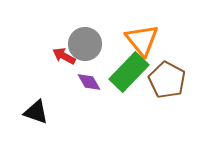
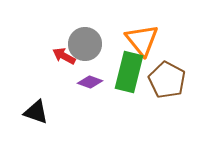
green rectangle: rotated 30 degrees counterclockwise
purple diamond: moved 1 px right; rotated 40 degrees counterclockwise
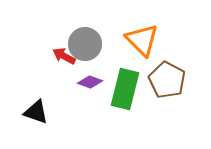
orange triangle: rotated 6 degrees counterclockwise
green rectangle: moved 4 px left, 17 px down
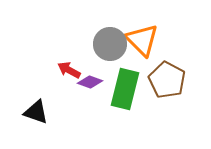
gray circle: moved 25 px right
red arrow: moved 5 px right, 14 px down
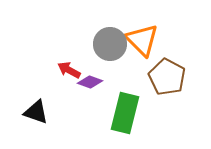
brown pentagon: moved 3 px up
green rectangle: moved 24 px down
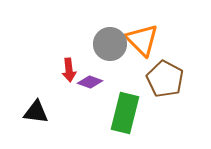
red arrow: rotated 125 degrees counterclockwise
brown pentagon: moved 2 px left, 2 px down
black triangle: rotated 12 degrees counterclockwise
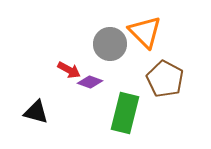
orange triangle: moved 3 px right, 8 px up
red arrow: rotated 55 degrees counterclockwise
black triangle: rotated 8 degrees clockwise
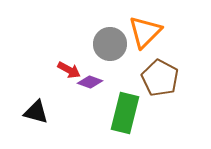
orange triangle: rotated 30 degrees clockwise
brown pentagon: moved 5 px left, 1 px up
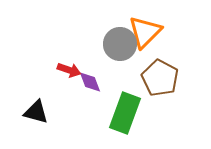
gray circle: moved 10 px right
red arrow: rotated 10 degrees counterclockwise
purple diamond: rotated 50 degrees clockwise
green rectangle: rotated 6 degrees clockwise
